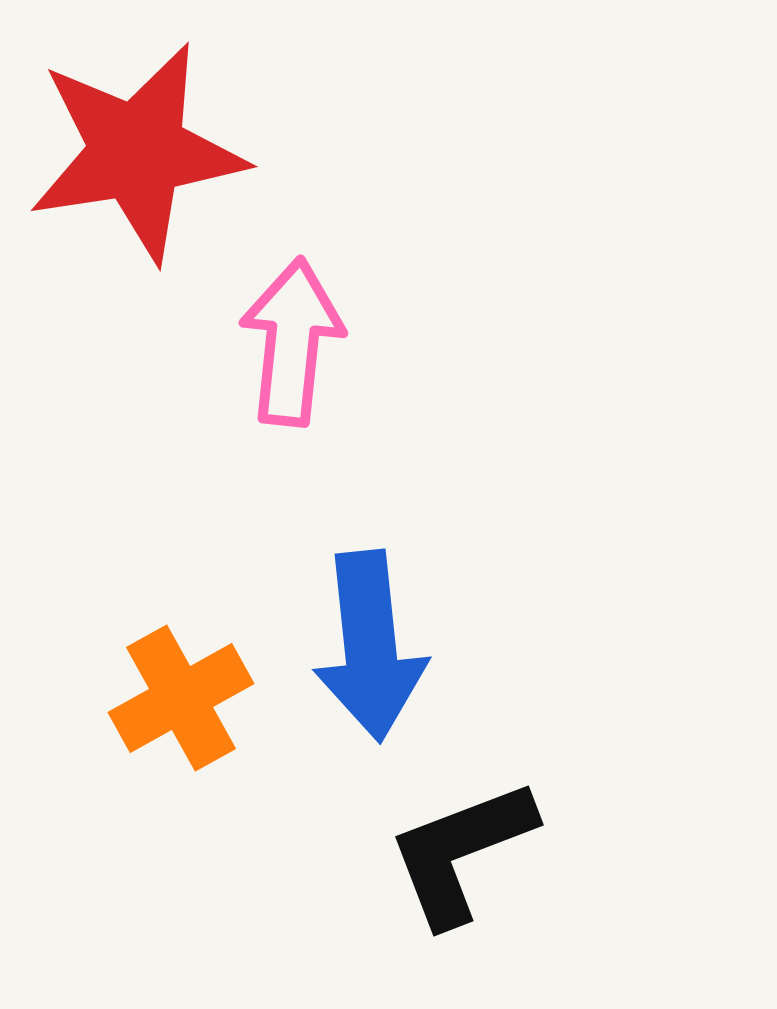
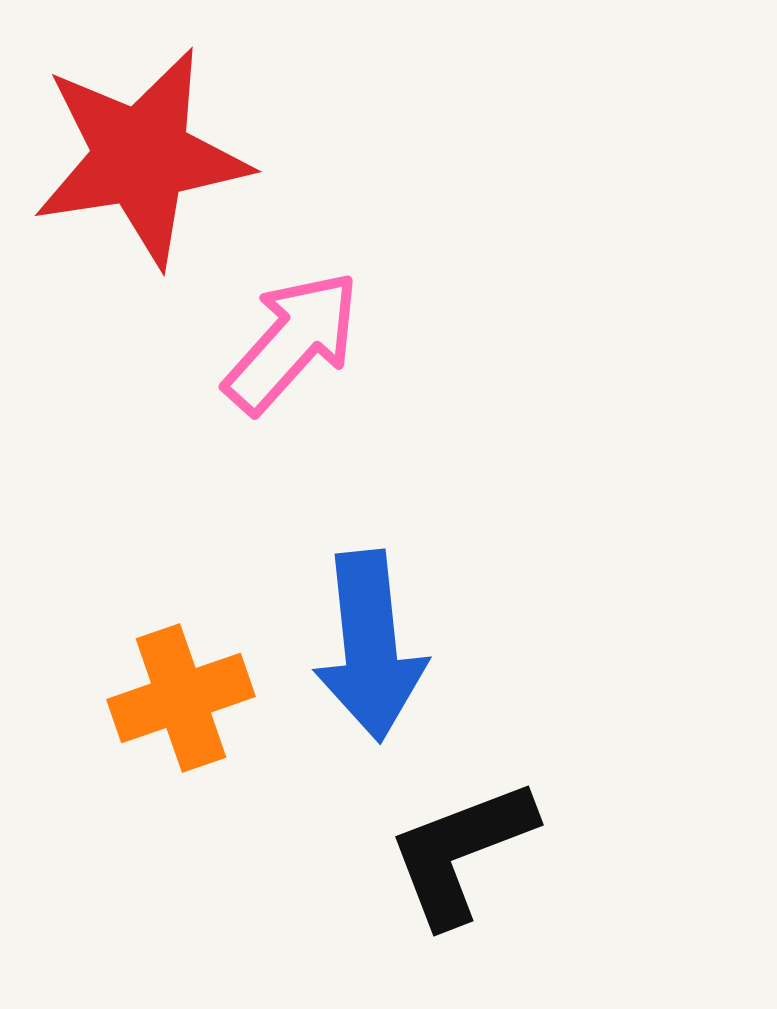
red star: moved 4 px right, 5 px down
pink arrow: rotated 36 degrees clockwise
orange cross: rotated 10 degrees clockwise
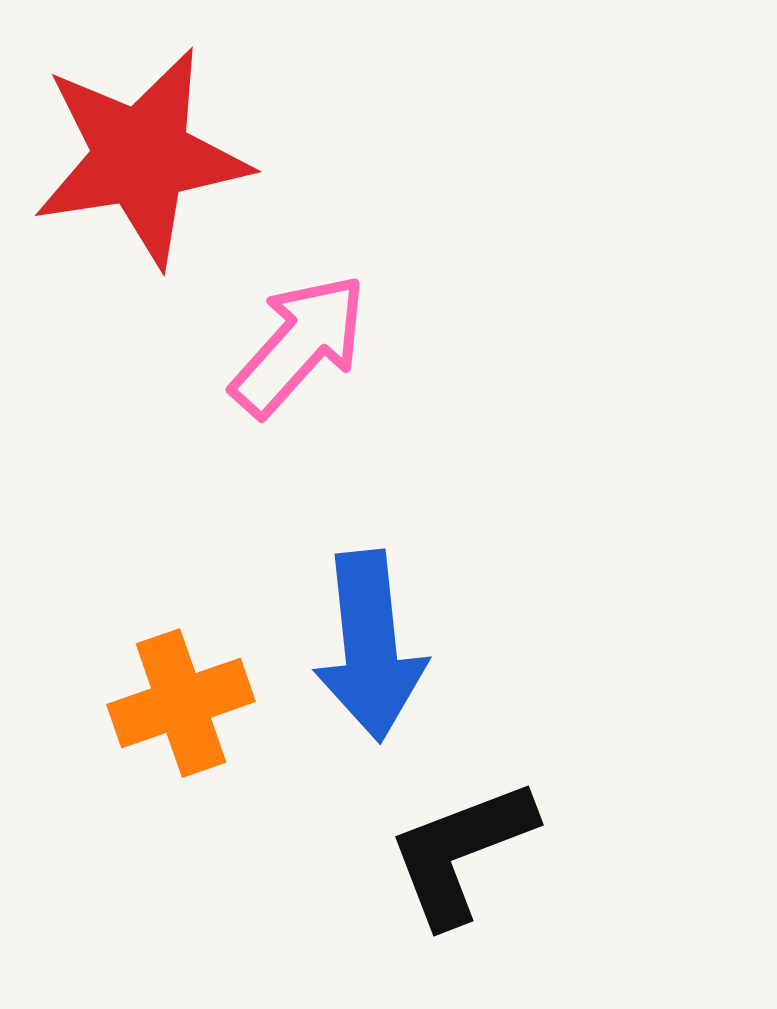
pink arrow: moved 7 px right, 3 px down
orange cross: moved 5 px down
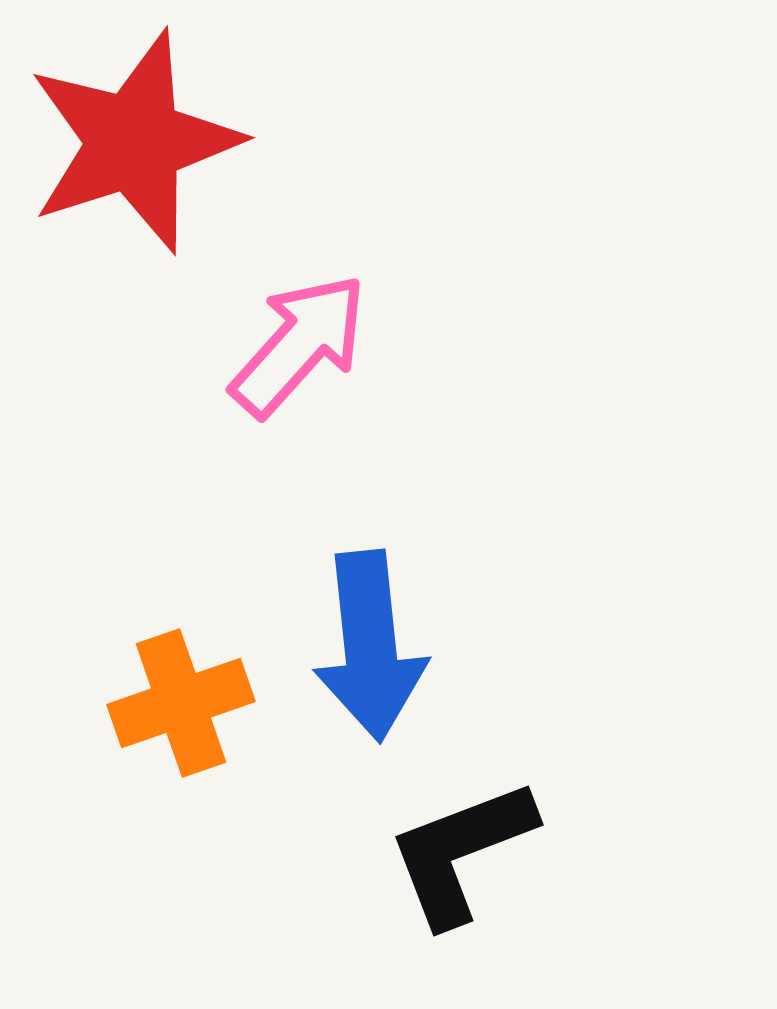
red star: moved 7 px left, 15 px up; rotated 9 degrees counterclockwise
